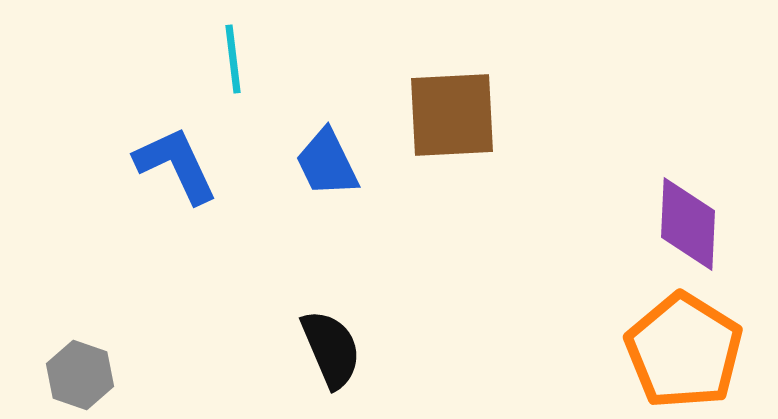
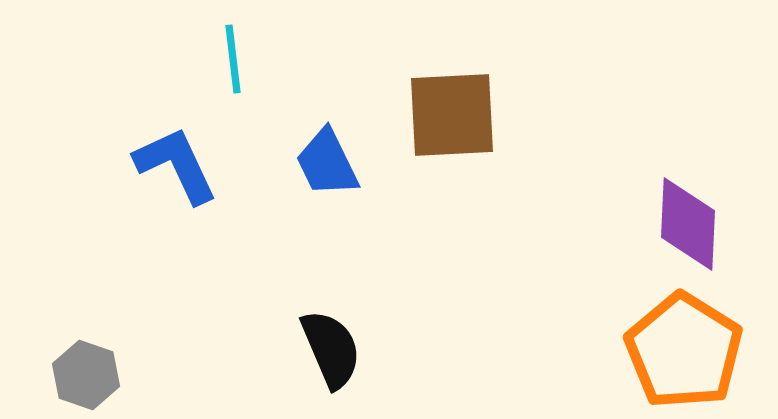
gray hexagon: moved 6 px right
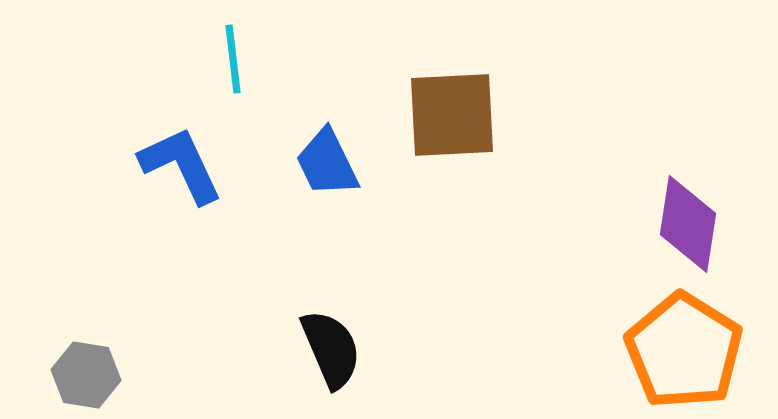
blue L-shape: moved 5 px right
purple diamond: rotated 6 degrees clockwise
gray hexagon: rotated 10 degrees counterclockwise
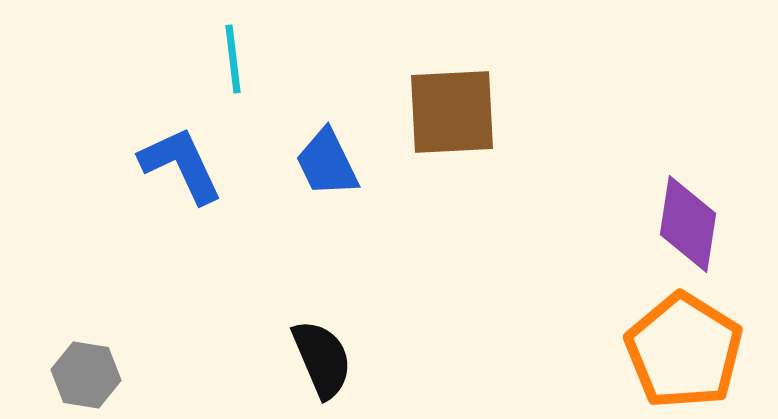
brown square: moved 3 px up
black semicircle: moved 9 px left, 10 px down
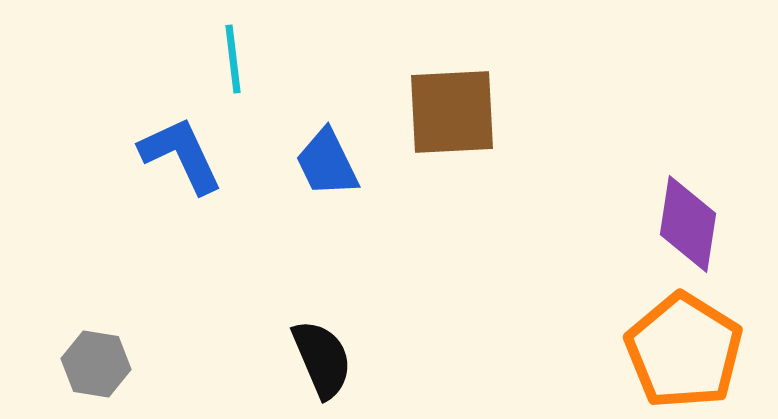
blue L-shape: moved 10 px up
gray hexagon: moved 10 px right, 11 px up
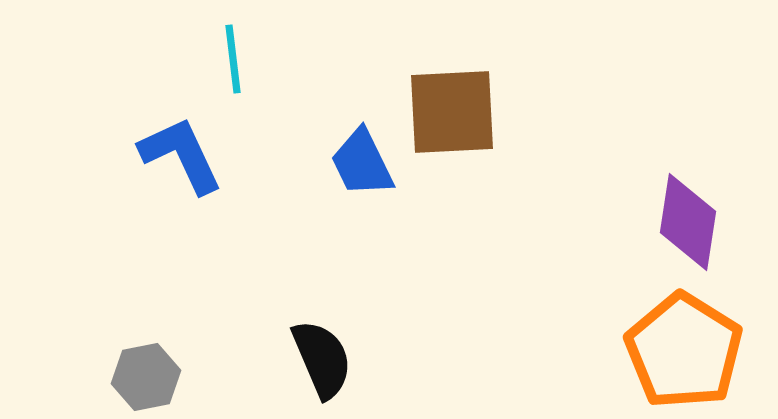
blue trapezoid: moved 35 px right
purple diamond: moved 2 px up
gray hexagon: moved 50 px right, 13 px down; rotated 20 degrees counterclockwise
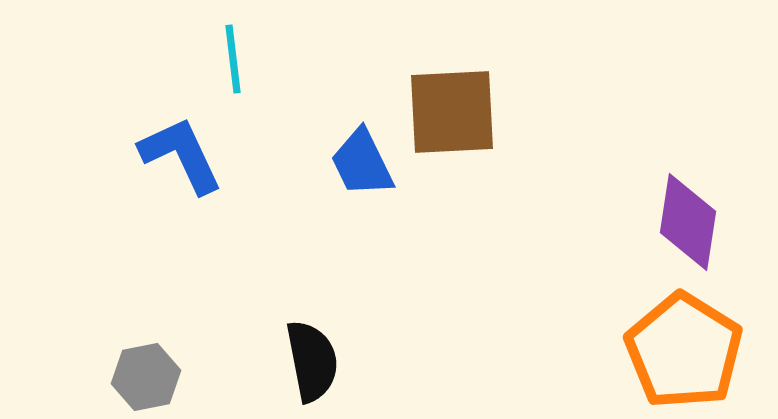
black semicircle: moved 10 px left, 2 px down; rotated 12 degrees clockwise
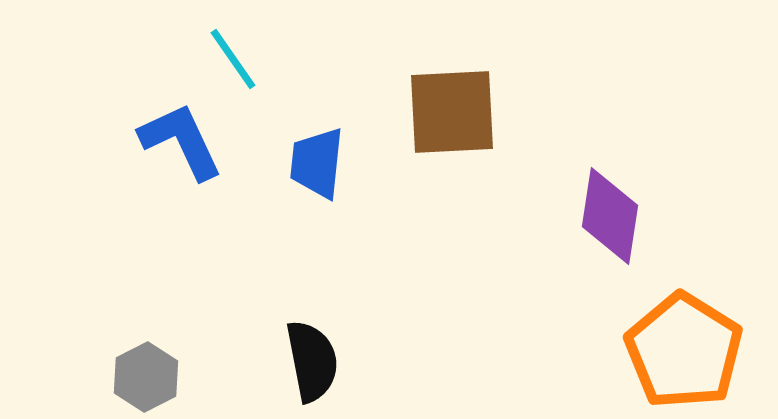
cyan line: rotated 28 degrees counterclockwise
blue L-shape: moved 14 px up
blue trapezoid: moved 45 px left; rotated 32 degrees clockwise
purple diamond: moved 78 px left, 6 px up
gray hexagon: rotated 16 degrees counterclockwise
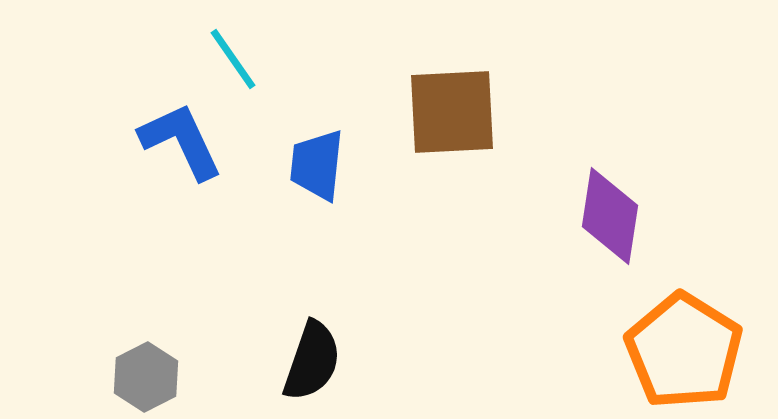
blue trapezoid: moved 2 px down
black semicircle: rotated 30 degrees clockwise
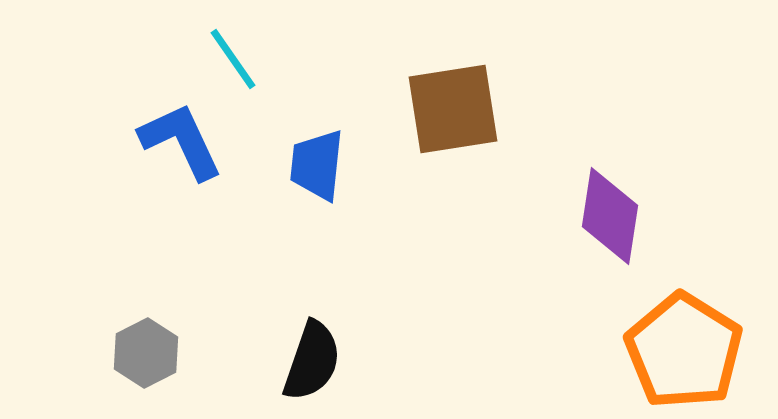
brown square: moved 1 px right, 3 px up; rotated 6 degrees counterclockwise
gray hexagon: moved 24 px up
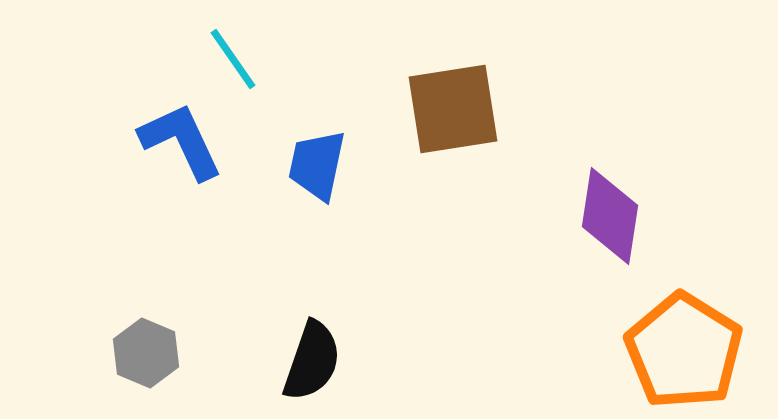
blue trapezoid: rotated 6 degrees clockwise
gray hexagon: rotated 10 degrees counterclockwise
